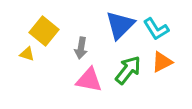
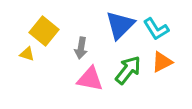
pink triangle: moved 1 px right, 1 px up
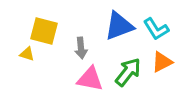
blue triangle: moved 1 px left, 1 px down; rotated 24 degrees clockwise
yellow square: rotated 24 degrees counterclockwise
gray arrow: rotated 15 degrees counterclockwise
green arrow: moved 2 px down
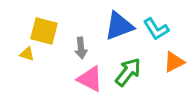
orange triangle: moved 12 px right
pink triangle: rotated 16 degrees clockwise
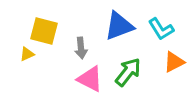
cyan L-shape: moved 5 px right
yellow triangle: rotated 42 degrees counterclockwise
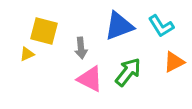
cyan L-shape: moved 3 px up
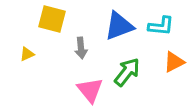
cyan L-shape: rotated 52 degrees counterclockwise
yellow square: moved 8 px right, 12 px up
green arrow: moved 1 px left
pink triangle: moved 11 px down; rotated 24 degrees clockwise
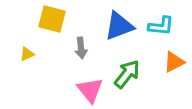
green arrow: moved 2 px down
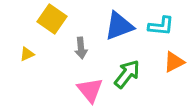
yellow square: rotated 20 degrees clockwise
